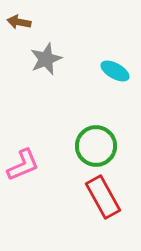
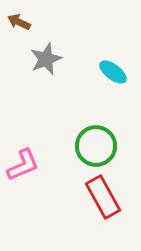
brown arrow: rotated 15 degrees clockwise
cyan ellipse: moved 2 px left, 1 px down; rotated 8 degrees clockwise
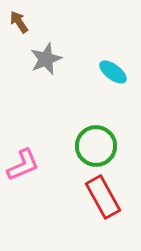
brown arrow: rotated 30 degrees clockwise
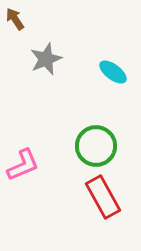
brown arrow: moved 4 px left, 3 px up
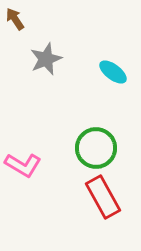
green circle: moved 2 px down
pink L-shape: rotated 54 degrees clockwise
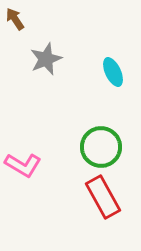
cyan ellipse: rotated 28 degrees clockwise
green circle: moved 5 px right, 1 px up
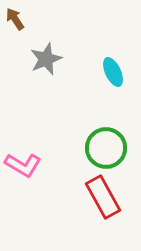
green circle: moved 5 px right, 1 px down
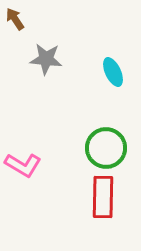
gray star: rotated 28 degrees clockwise
red rectangle: rotated 30 degrees clockwise
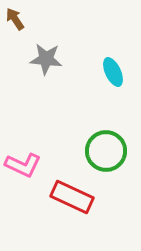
green circle: moved 3 px down
pink L-shape: rotated 6 degrees counterclockwise
red rectangle: moved 31 px left; rotated 66 degrees counterclockwise
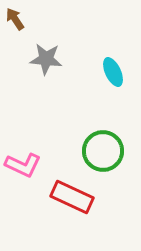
green circle: moved 3 px left
